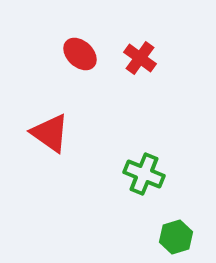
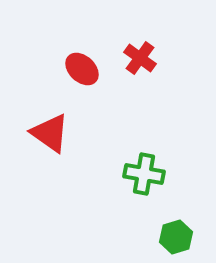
red ellipse: moved 2 px right, 15 px down
green cross: rotated 12 degrees counterclockwise
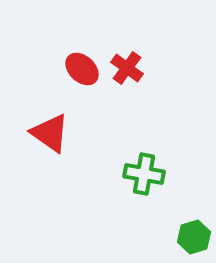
red cross: moved 13 px left, 10 px down
green hexagon: moved 18 px right
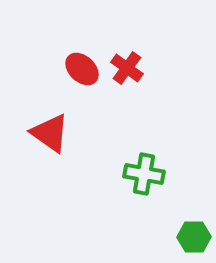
green hexagon: rotated 16 degrees clockwise
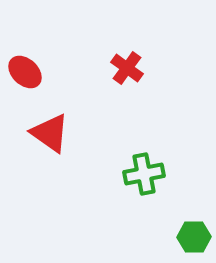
red ellipse: moved 57 px left, 3 px down
green cross: rotated 21 degrees counterclockwise
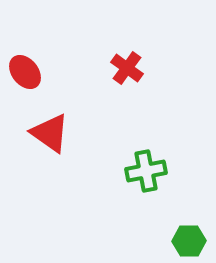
red ellipse: rotated 8 degrees clockwise
green cross: moved 2 px right, 3 px up
green hexagon: moved 5 px left, 4 px down
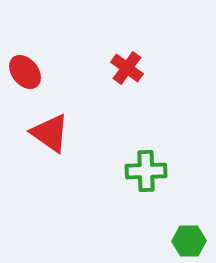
green cross: rotated 9 degrees clockwise
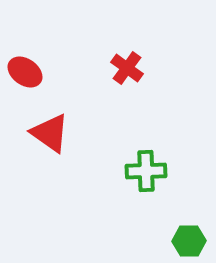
red ellipse: rotated 16 degrees counterclockwise
